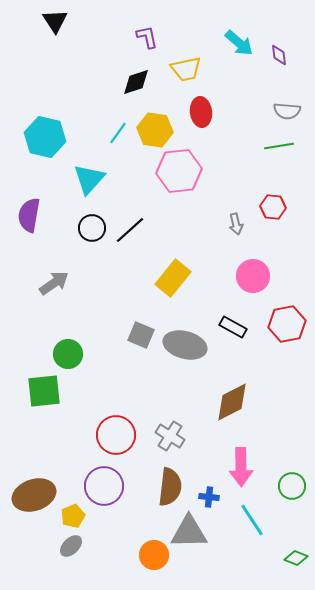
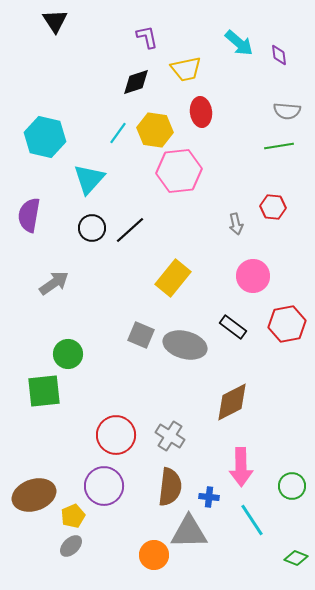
black rectangle at (233, 327): rotated 8 degrees clockwise
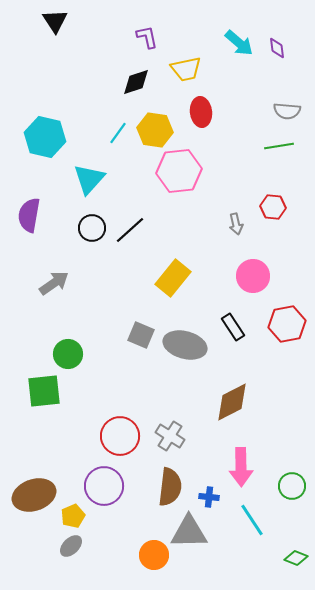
purple diamond at (279, 55): moved 2 px left, 7 px up
black rectangle at (233, 327): rotated 20 degrees clockwise
red circle at (116, 435): moved 4 px right, 1 px down
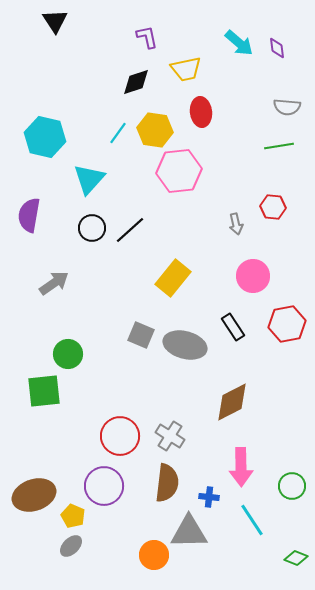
gray semicircle at (287, 111): moved 4 px up
brown semicircle at (170, 487): moved 3 px left, 4 px up
yellow pentagon at (73, 516): rotated 25 degrees counterclockwise
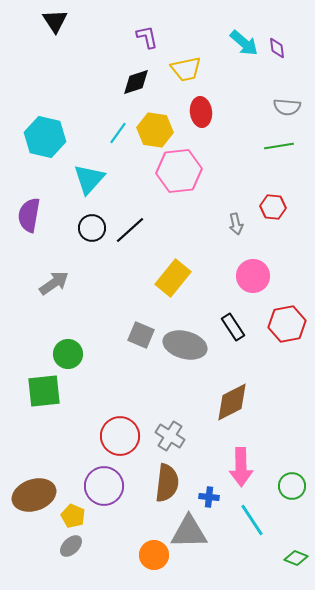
cyan arrow at (239, 43): moved 5 px right
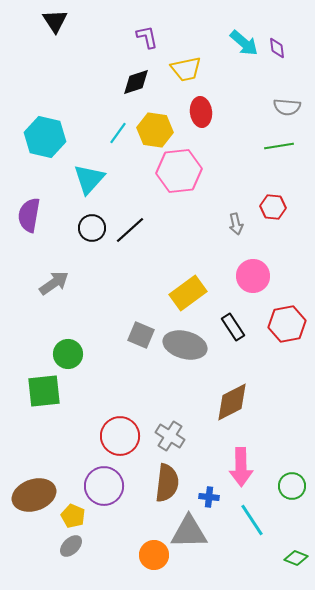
yellow rectangle at (173, 278): moved 15 px right, 15 px down; rotated 15 degrees clockwise
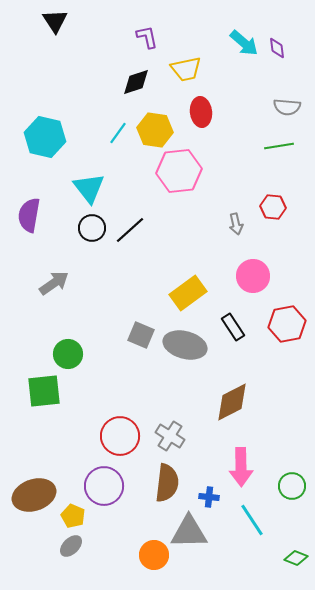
cyan triangle at (89, 179): moved 9 px down; rotated 20 degrees counterclockwise
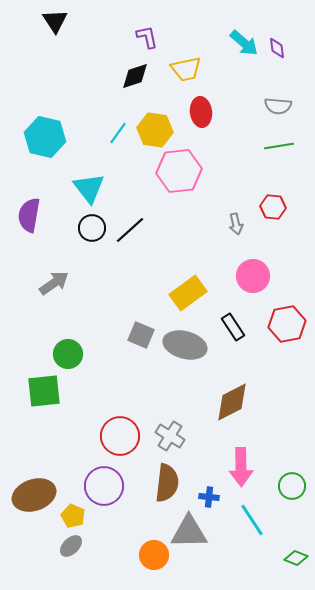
black diamond at (136, 82): moved 1 px left, 6 px up
gray semicircle at (287, 107): moved 9 px left, 1 px up
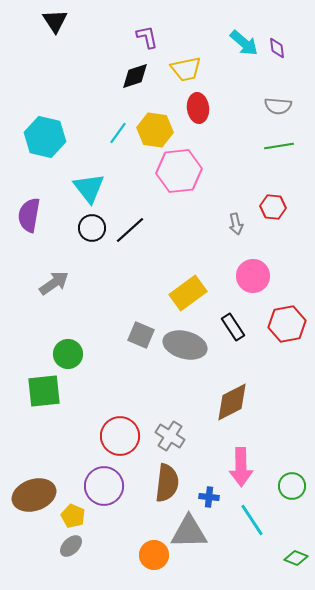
red ellipse at (201, 112): moved 3 px left, 4 px up
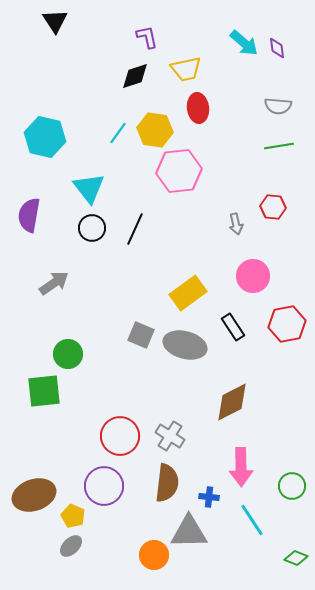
black line at (130, 230): moved 5 px right, 1 px up; rotated 24 degrees counterclockwise
